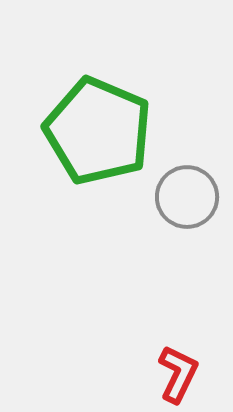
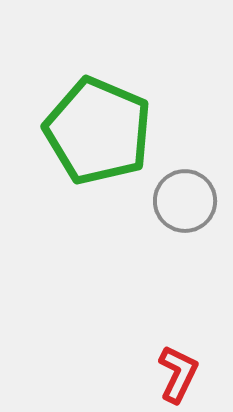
gray circle: moved 2 px left, 4 px down
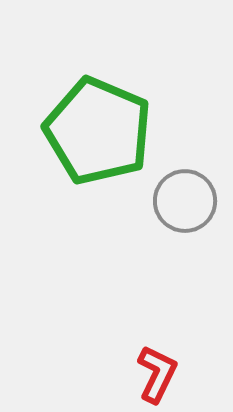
red L-shape: moved 21 px left
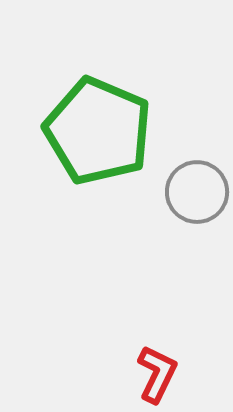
gray circle: moved 12 px right, 9 px up
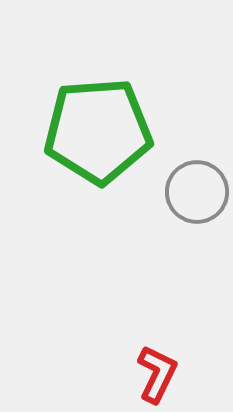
green pentagon: rotated 27 degrees counterclockwise
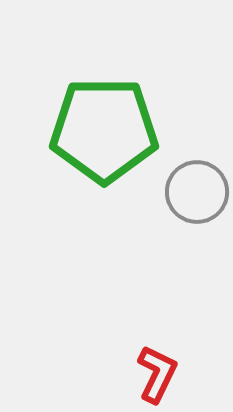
green pentagon: moved 6 px right, 1 px up; rotated 4 degrees clockwise
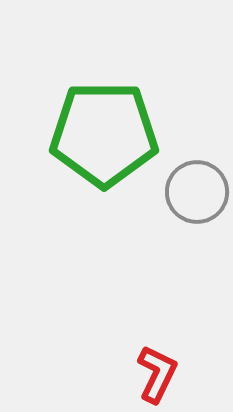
green pentagon: moved 4 px down
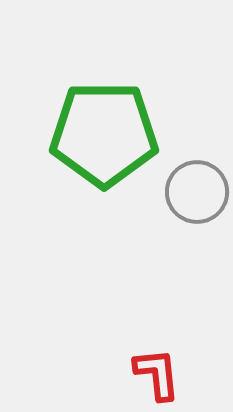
red L-shape: rotated 32 degrees counterclockwise
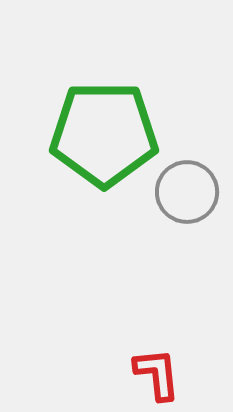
gray circle: moved 10 px left
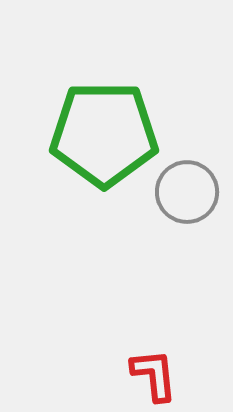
red L-shape: moved 3 px left, 1 px down
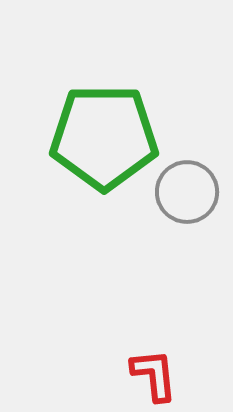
green pentagon: moved 3 px down
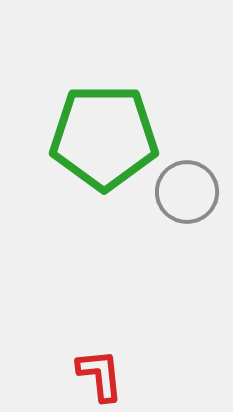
red L-shape: moved 54 px left
